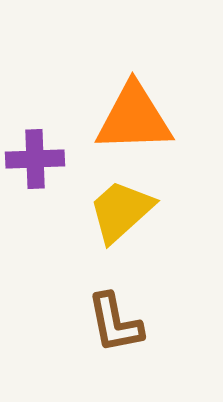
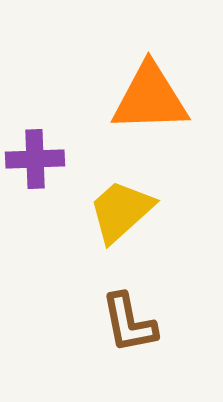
orange triangle: moved 16 px right, 20 px up
brown L-shape: moved 14 px right
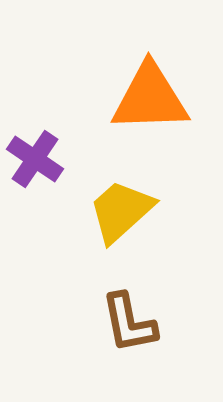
purple cross: rotated 36 degrees clockwise
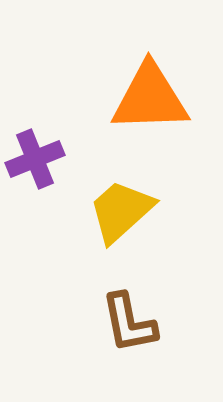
purple cross: rotated 34 degrees clockwise
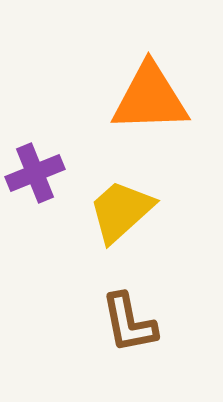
purple cross: moved 14 px down
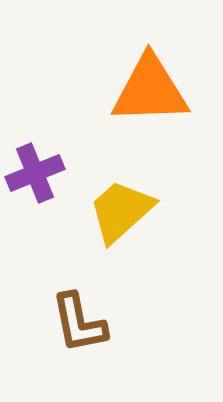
orange triangle: moved 8 px up
brown L-shape: moved 50 px left
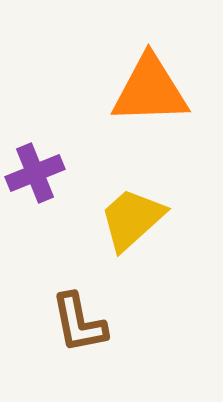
yellow trapezoid: moved 11 px right, 8 px down
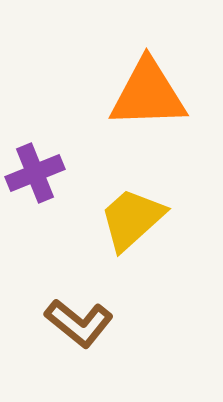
orange triangle: moved 2 px left, 4 px down
brown L-shape: rotated 40 degrees counterclockwise
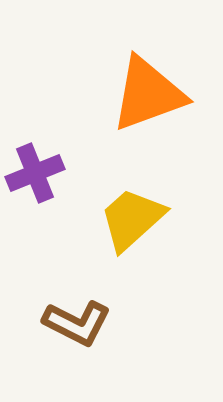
orange triangle: rotated 18 degrees counterclockwise
brown L-shape: moved 2 px left; rotated 12 degrees counterclockwise
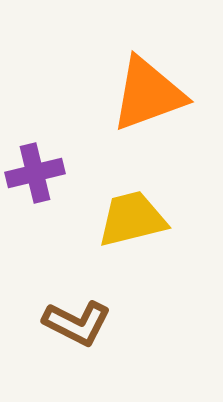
purple cross: rotated 8 degrees clockwise
yellow trapezoid: rotated 28 degrees clockwise
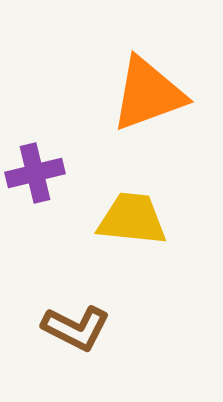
yellow trapezoid: rotated 20 degrees clockwise
brown L-shape: moved 1 px left, 5 px down
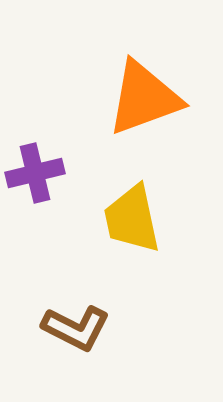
orange triangle: moved 4 px left, 4 px down
yellow trapezoid: rotated 108 degrees counterclockwise
